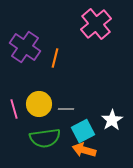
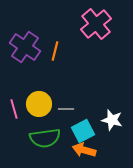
orange line: moved 7 px up
white star: rotated 25 degrees counterclockwise
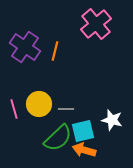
cyan square: rotated 15 degrees clockwise
green semicircle: moved 13 px right; rotated 36 degrees counterclockwise
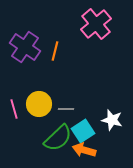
cyan square: rotated 20 degrees counterclockwise
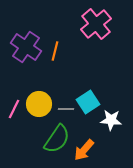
purple cross: moved 1 px right
pink line: rotated 42 degrees clockwise
white star: moved 1 px left; rotated 10 degrees counterclockwise
cyan square: moved 5 px right, 29 px up
green semicircle: moved 1 px left, 1 px down; rotated 12 degrees counterclockwise
orange arrow: rotated 65 degrees counterclockwise
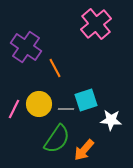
orange line: moved 17 px down; rotated 42 degrees counterclockwise
cyan square: moved 2 px left, 2 px up; rotated 15 degrees clockwise
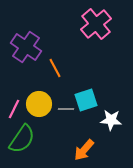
green semicircle: moved 35 px left
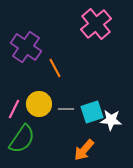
cyan square: moved 6 px right, 12 px down
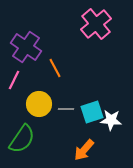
pink line: moved 29 px up
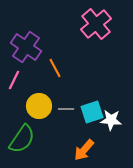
yellow circle: moved 2 px down
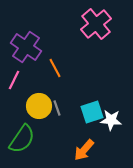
gray line: moved 9 px left, 1 px up; rotated 70 degrees clockwise
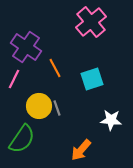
pink cross: moved 5 px left, 2 px up
pink line: moved 1 px up
cyan square: moved 33 px up
orange arrow: moved 3 px left
